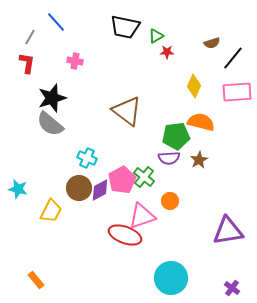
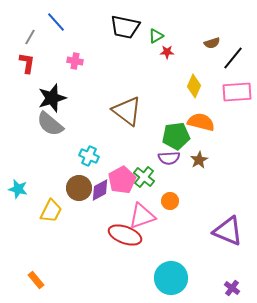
cyan cross: moved 2 px right, 2 px up
purple triangle: rotated 32 degrees clockwise
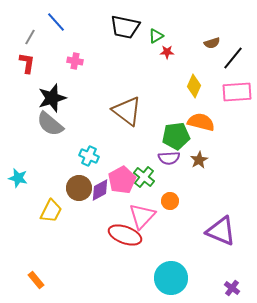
cyan star: moved 11 px up
pink triangle: rotated 28 degrees counterclockwise
purple triangle: moved 7 px left
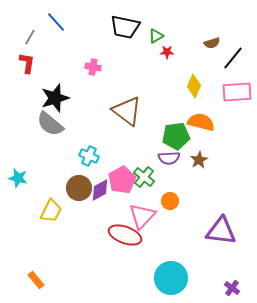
pink cross: moved 18 px right, 6 px down
black star: moved 3 px right
purple triangle: rotated 16 degrees counterclockwise
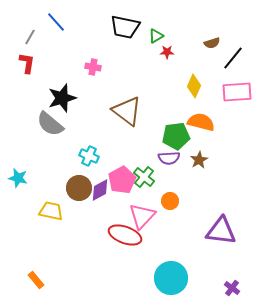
black star: moved 7 px right
yellow trapezoid: rotated 105 degrees counterclockwise
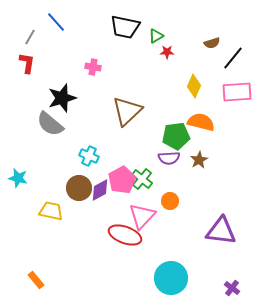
brown triangle: rotated 40 degrees clockwise
green cross: moved 2 px left, 2 px down
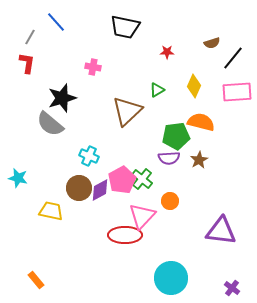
green triangle: moved 1 px right, 54 px down
red ellipse: rotated 20 degrees counterclockwise
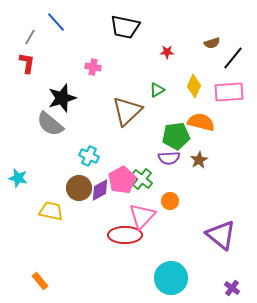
pink rectangle: moved 8 px left
purple triangle: moved 4 px down; rotated 32 degrees clockwise
orange rectangle: moved 4 px right, 1 px down
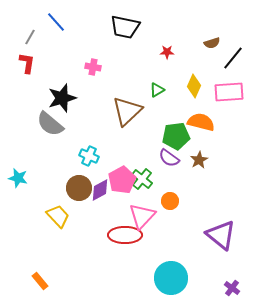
purple semicircle: rotated 40 degrees clockwise
yellow trapezoid: moved 7 px right, 5 px down; rotated 35 degrees clockwise
